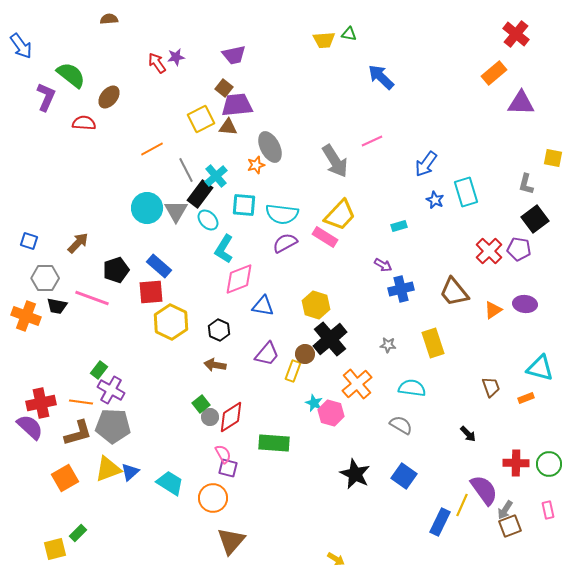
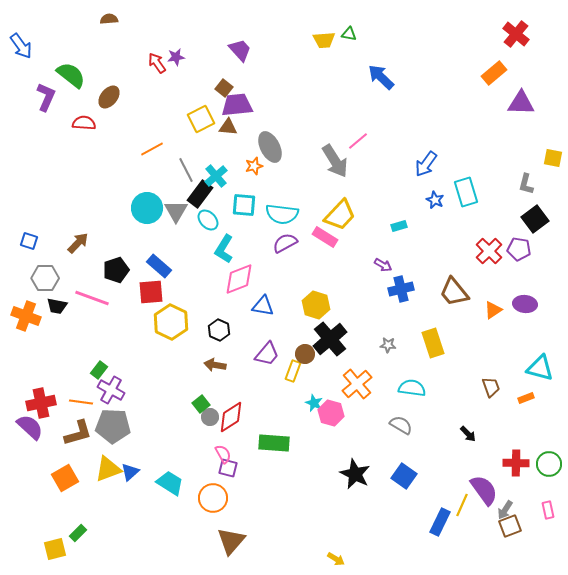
purple trapezoid at (234, 55): moved 6 px right, 5 px up; rotated 120 degrees counterclockwise
pink line at (372, 141): moved 14 px left; rotated 15 degrees counterclockwise
orange star at (256, 165): moved 2 px left, 1 px down
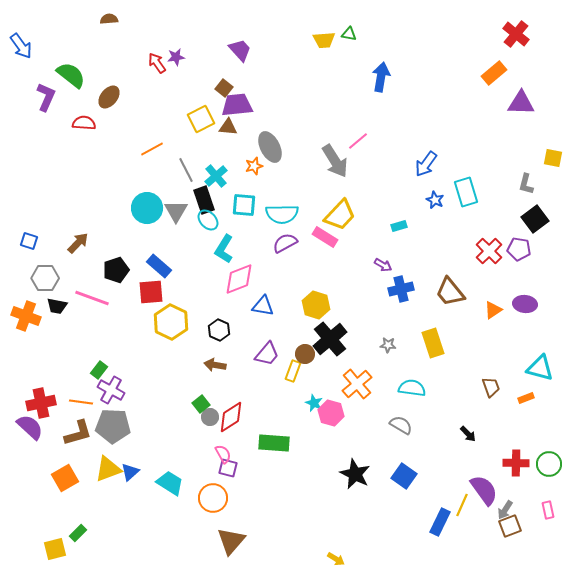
blue arrow at (381, 77): rotated 56 degrees clockwise
black rectangle at (200, 194): moved 4 px right, 6 px down; rotated 56 degrees counterclockwise
cyan semicircle at (282, 214): rotated 8 degrees counterclockwise
brown trapezoid at (454, 292): moved 4 px left
